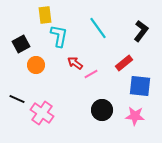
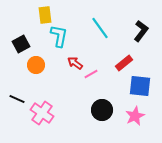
cyan line: moved 2 px right
pink star: rotated 30 degrees counterclockwise
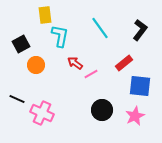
black L-shape: moved 1 px left, 1 px up
cyan L-shape: moved 1 px right
pink cross: rotated 10 degrees counterclockwise
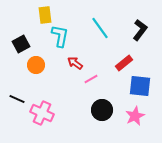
pink line: moved 5 px down
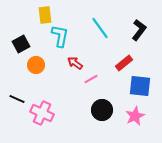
black L-shape: moved 1 px left
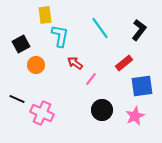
pink line: rotated 24 degrees counterclockwise
blue square: moved 2 px right; rotated 15 degrees counterclockwise
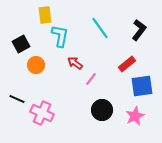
red rectangle: moved 3 px right, 1 px down
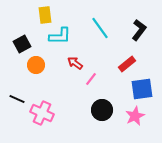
cyan L-shape: rotated 80 degrees clockwise
black square: moved 1 px right
blue square: moved 3 px down
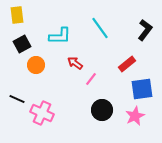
yellow rectangle: moved 28 px left
black L-shape: moved 6 px right
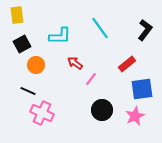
black line: moved 11 px right, 8 px up
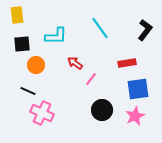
cyan L-shape: moved 4 px left
black square: rotated 24 degrees clockwise
red rectangle: moved 1 px up; rotated 30 degrees clockwise
blue square: moved 4 px left
